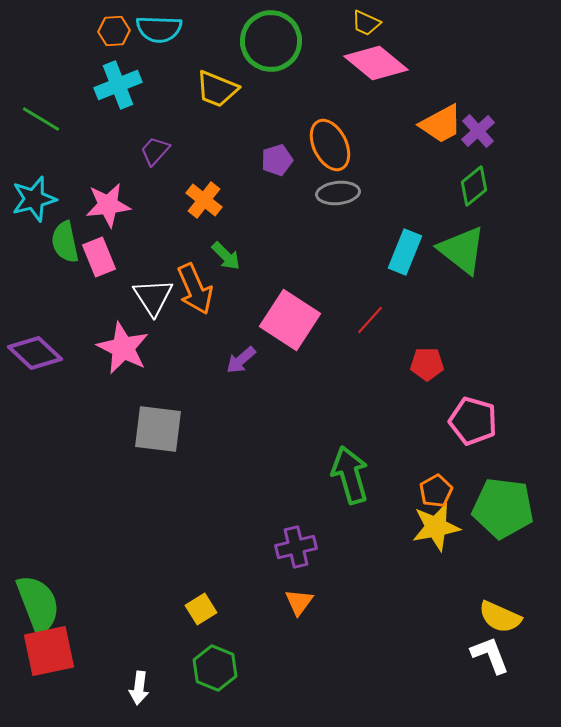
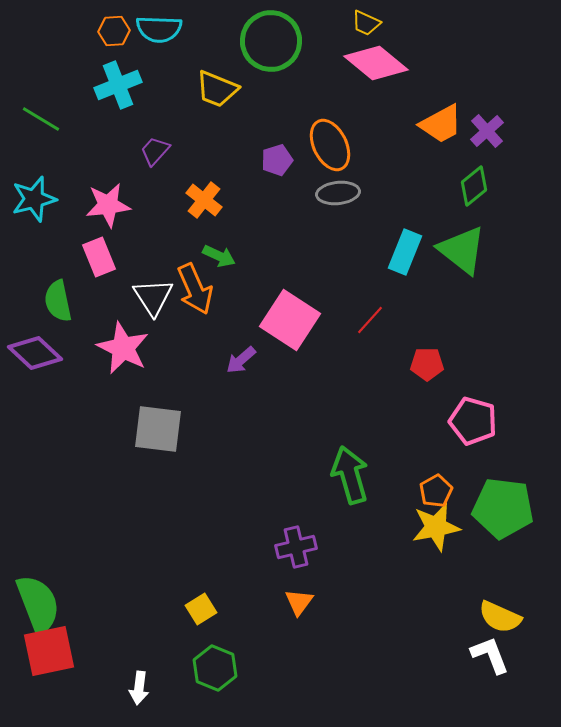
purple cross at (478, 131): moved 9 px right
green semicircle at (65, 242): moved 7 px left, 59 px down
green arrow at (226, 256): moved 7 px left; rotated 20 degrees counterclockwise
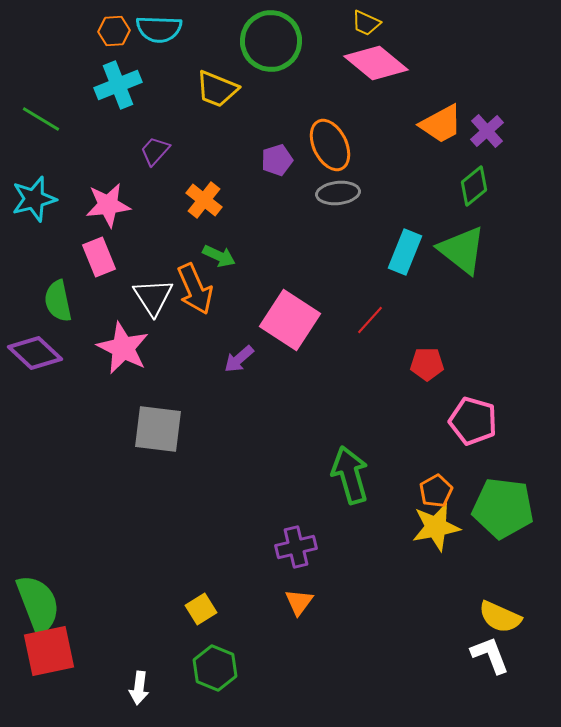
purple arrow at (241, 360): moved 2 px left, 1 px up
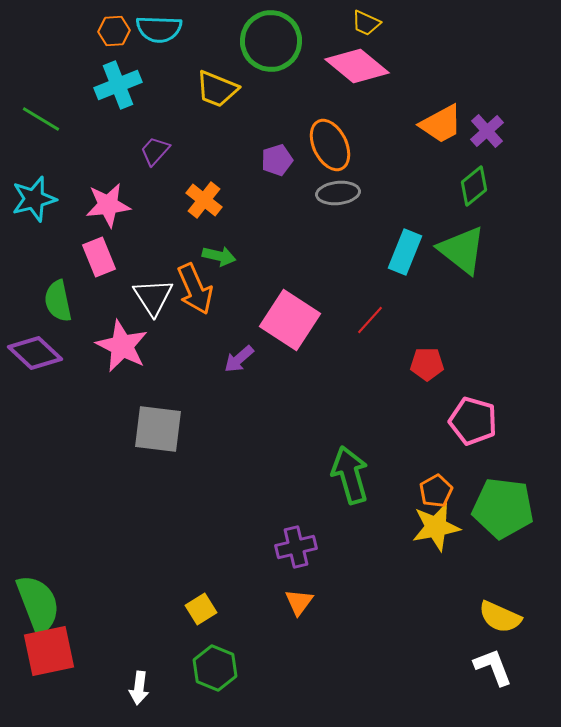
pink diamond at (376, 63): moved 19 px left, 3 px down
green arrow at (219, 256): rotated 12 degrees counterclockwise
pink star at (123, 348): moved 1 px left, 2 px up
white L-shape at (490, 655): moved 3 px right, 12 px down
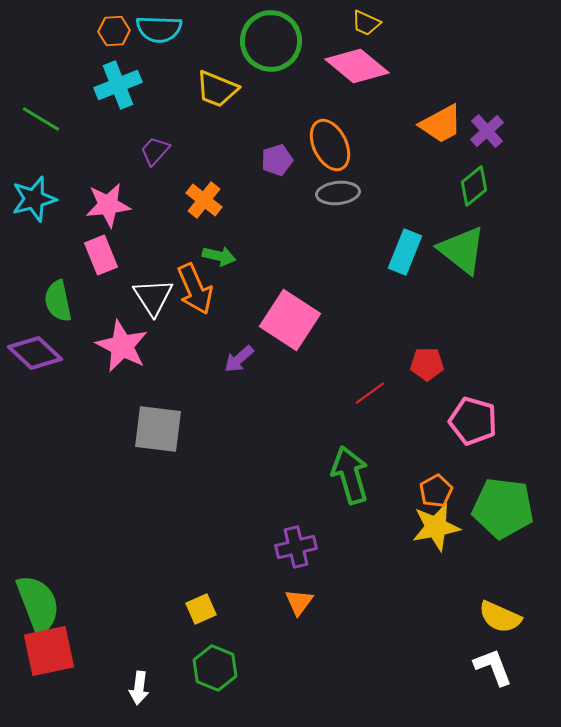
pink rectangle at (99, 257): moved 2 px right, 2 px up
red line at (370, 320): moved 73 px down; rotated 12 degrees clockwise
yellow square at (201, 609): rotated 8 degrees clockwise
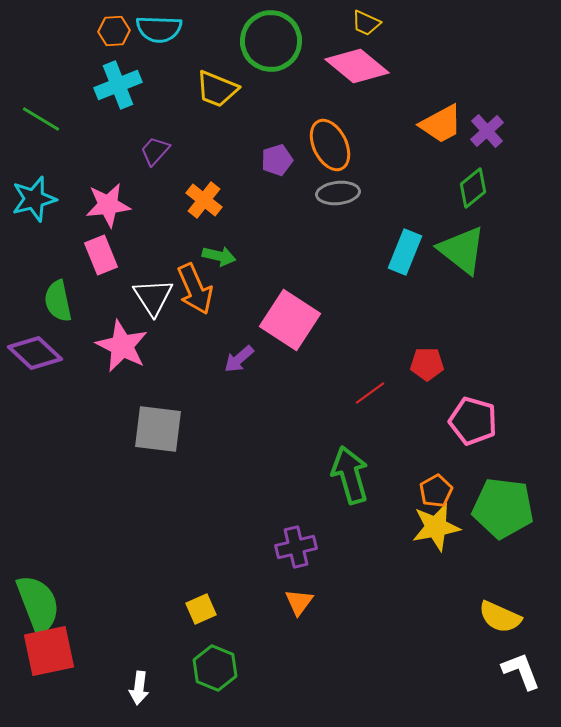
green diamond at (474, 186): moved 1 px left, 2 px down
white L-shape at (493, 667): moved 28 px right, 4 px down
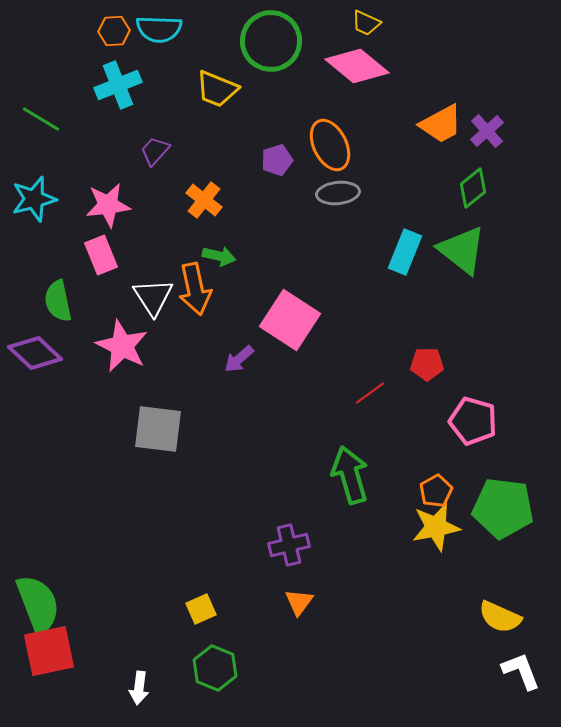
orange arrow at (195, 289): rotated 12 degrees clockwise
purple cross at (296, 547): moved 7 px left, 2 px up
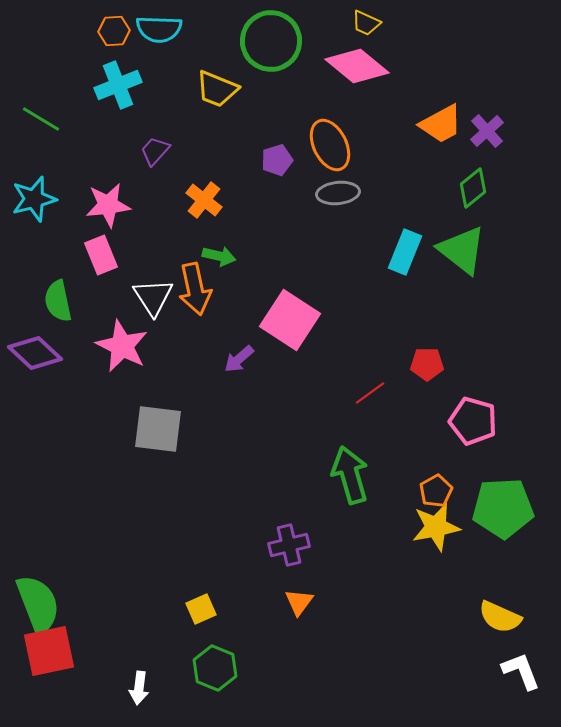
green pentagon at (503, 508): rotated 10 degrees counterclockwise
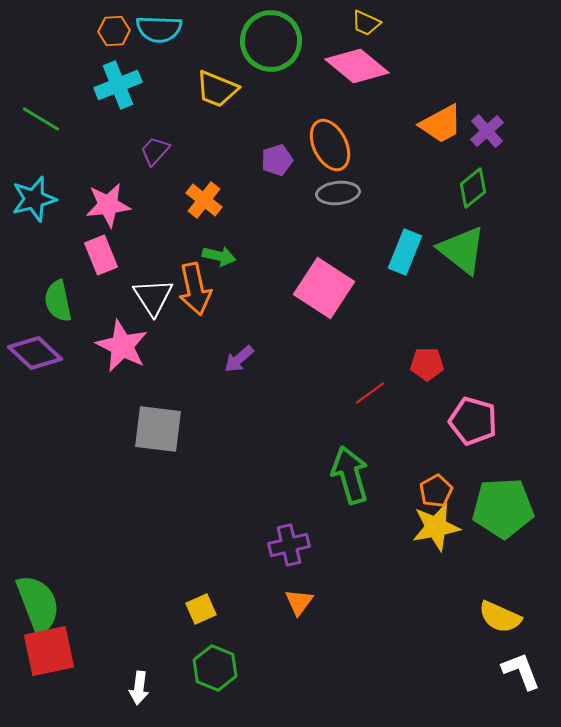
pink square at (290, 320): moved 34 px right, 32 px up
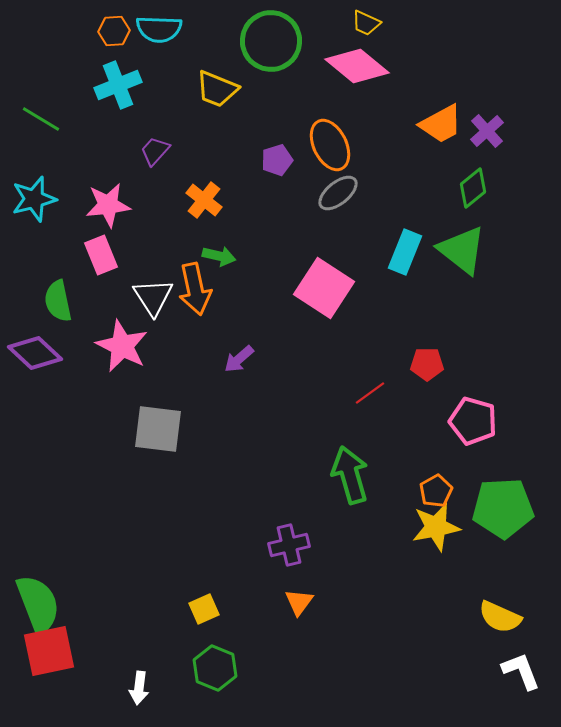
gray ellipse at (338, 193): rotated 33 degrees counterclockwise
yellow square at (201, 609): moved 3 px right
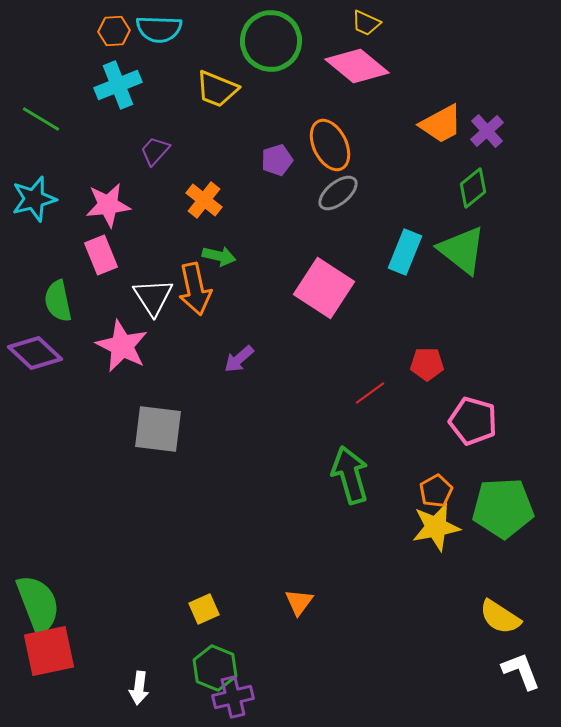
purple cross at (289, 545): moved 56 px left, 152 px down
yellow semicircle at (500, 617): rotated 9 degrees clockwise
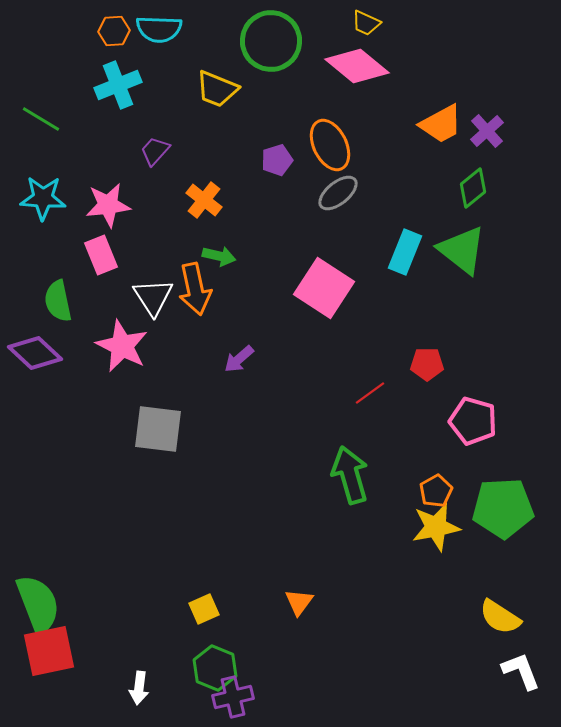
cyan star at (34, 199): moved 9 px right, 1 px up; rotated 18 degrees clockwise
